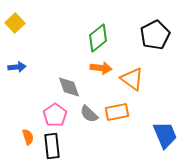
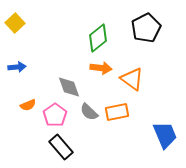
black pentagon: moved 9 px left, 7 px up
gray semicircle: moved 2 px up
orange semicircle: moved 32 px up; rotated 84 degrees clockwise
black rectangle: moved 9 px right, 1 px down; rotated 35 degrees counterclockwise
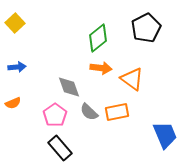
orange semicircle: moved 15 px left, 2 px up
black rectangle: moved 1 px left, 1 px down
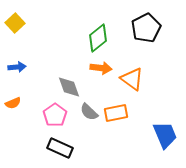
orange rectangle: moved 1 px left, 1 px down
black rectangle: rotated 25 degrees counterclockwise
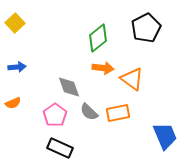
orange arrow: moved 2 px right
orange rectangle: moved 2 px right
blue trapezoid: moved 1 px down
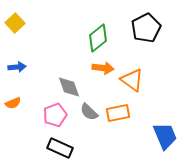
orange triangle: moved 1 px down
pink pentagon: rotated 15 degrees clockwise
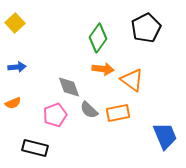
green diamond: rotated 16 degrees counterclockwise
orange arrow: moved 1 px down
gray semicircle: moved 2 px up
black rectangle: moved 25 px left; rotated 10 degrees counterclockwise
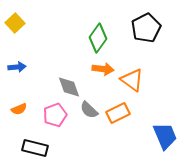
orange semicircle: moved 6 px right, 6 px down
orange rectangle: rotated 15 degrees counterclockwise
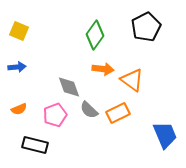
yellow square: moved 4 px right, 8 px down; rotated 24 degrees counterclockwise
black pentagon: moved 1 px up
green diamond: moved 3 px left, 3 px up
blue trapezoid: moved 1 px up
black rectangle: moved 3 px up
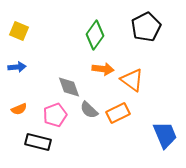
black rectangle: moved 3 px right, 3 px up
